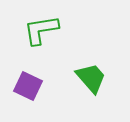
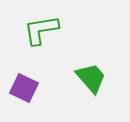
purple square: moved 4 px left, 2 px down
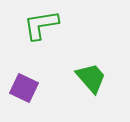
green L-shape: moved 5 px up
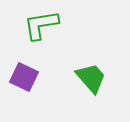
purple square: moved 11 px up
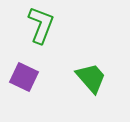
green L-shape: rotated 120 degrees clockwise
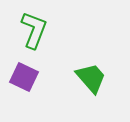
green L-shape: moved 7 px left, 5 px down
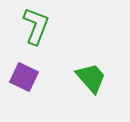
green L-shape: moved 2 px right, 4 px up
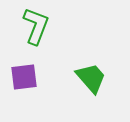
purple square: rotated 32 degrees counterclockwise
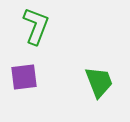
green trapezoid: moved 8 px right, 4 px down; rotated 20 degrees clockwise
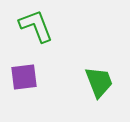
green L-shape: rotated 42 degrees counterclockwise
